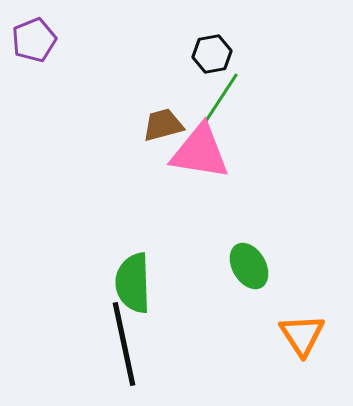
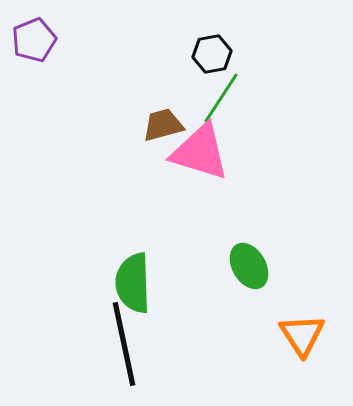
pink triangle: rotated 8 degrees clockwise
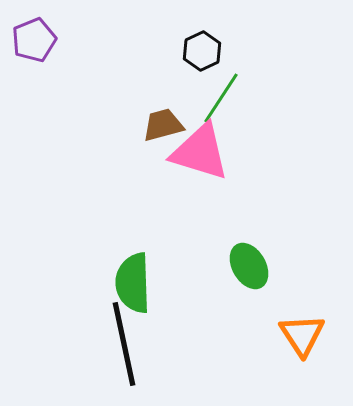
black hexagon: moved 10 px left, 3 px up; rotated 15 degrees counterclockwise
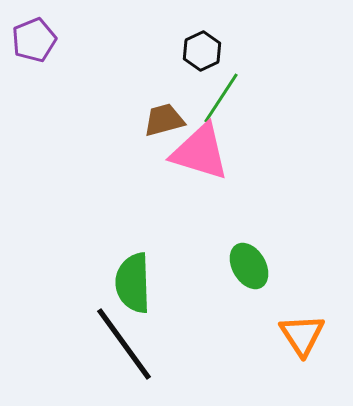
brown trapezoid: moved 1 px right, 5 px up
black line: rotated 24 degrees counterclockwise
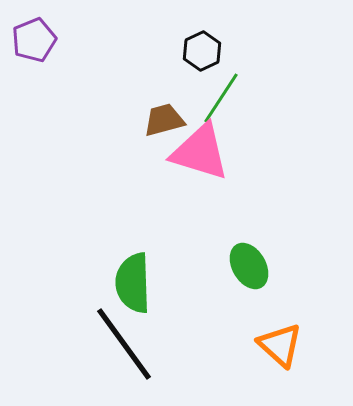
orange triangle: moved 22 px left, 10 px down; rotated 15 degrees counterclockwise
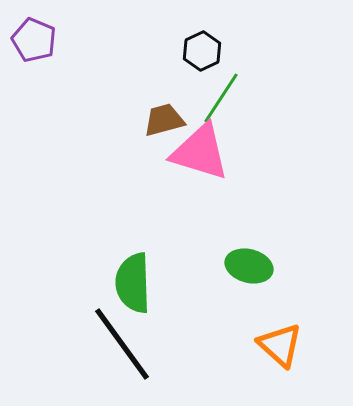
purple pentagon: rotated 27 degrees counterclockwise
green ellipse: rotated 45 degrees counterclockwise
black line: moved 2 px left
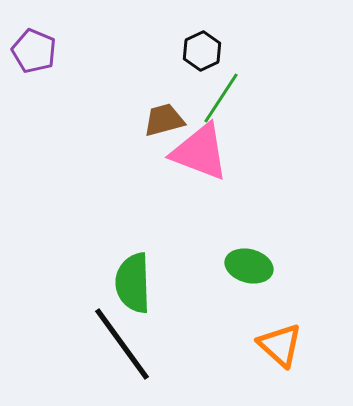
purple pentagon: moved 11 px down
pink triangle: rotated 4 degrees clockwise
